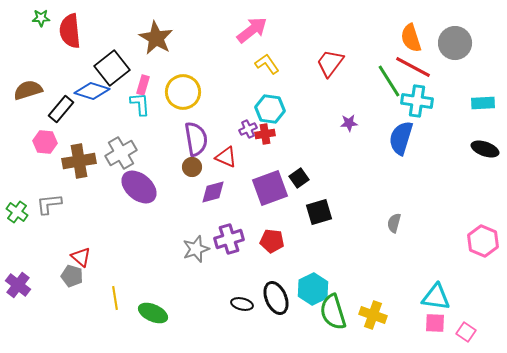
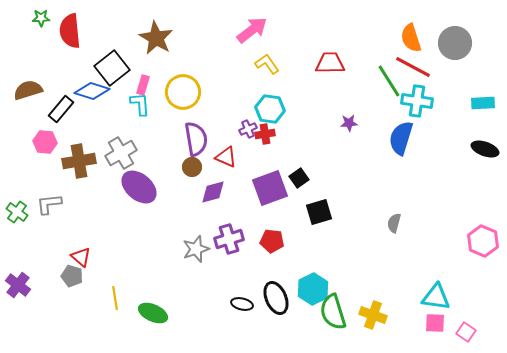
red trapezoid at (330, 63): rotated 52 degrees clockwise
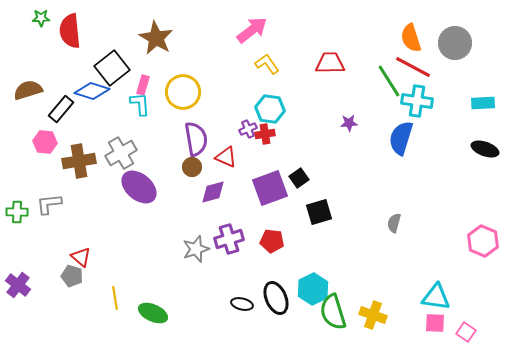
green cross at (17, 212): rotated 35 degrees counterclockwise
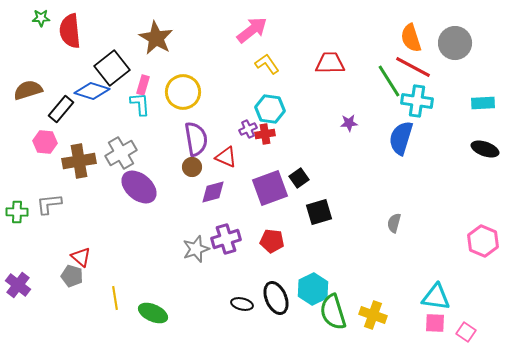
purple cross at (229, 239): moved 3 px left
